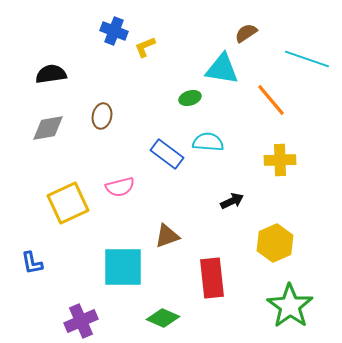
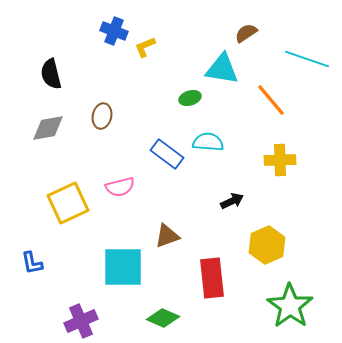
black semicircle: rotated 96 degrees counterclockwise
yellow hexagon: moved 8 px left, 2 px down
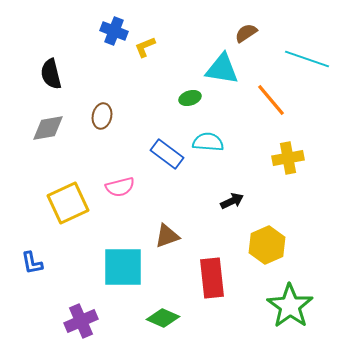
yellow cross: moved 8 px right, 2 px up; rotated 8 degrees counterclockwise
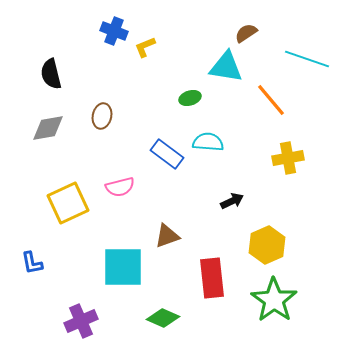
cyan triangle: moved 4 px right, 2 px up
green star: moved 16 px left, 6 px up
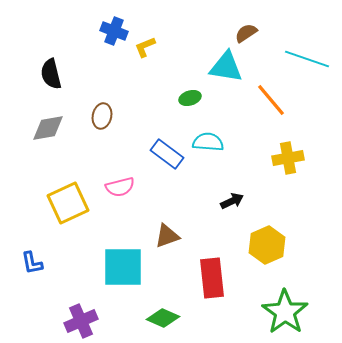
green star: moved 11 px right, 12 px down
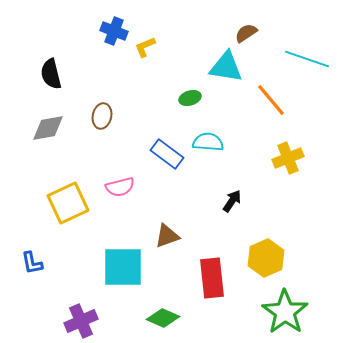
yellow cross: rotated 12 degrees counterclockwise
black arrow: rotated 30 degrees counterclockwise
yellow hexagon: moved 1 px left, 13 px down
